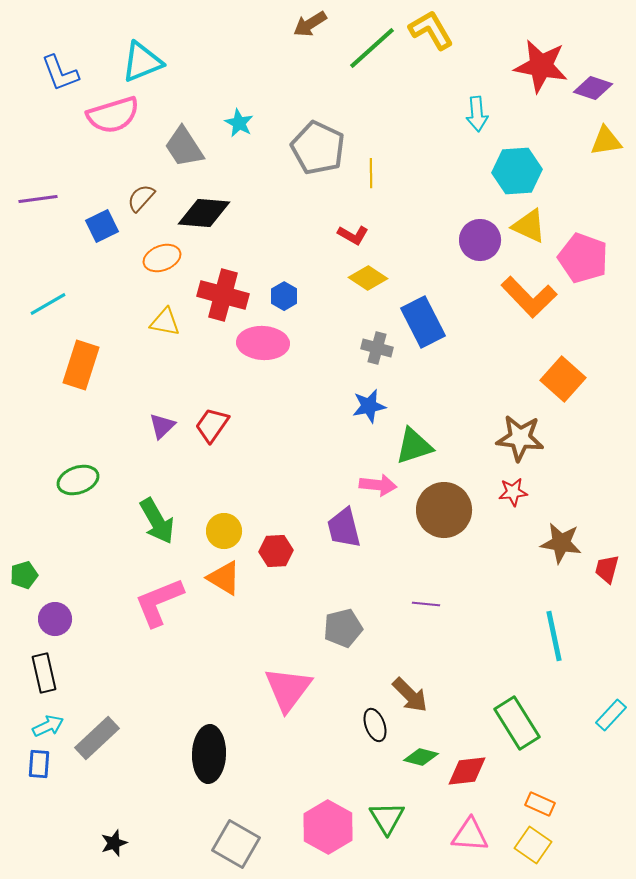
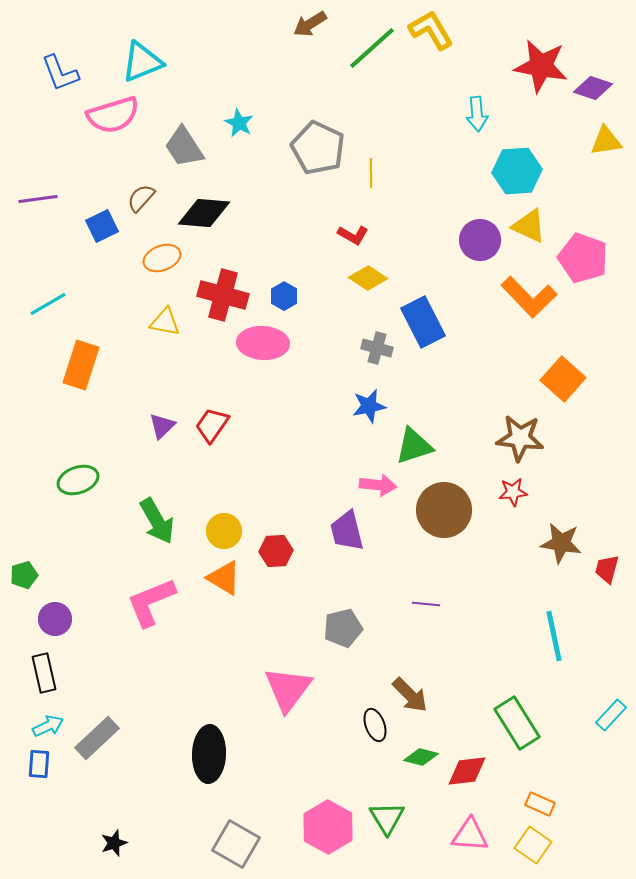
purple trapezoid at (344, 528): moved 3 px right, 3 px down
pink L-shape at (159, 602): moved 8 px left
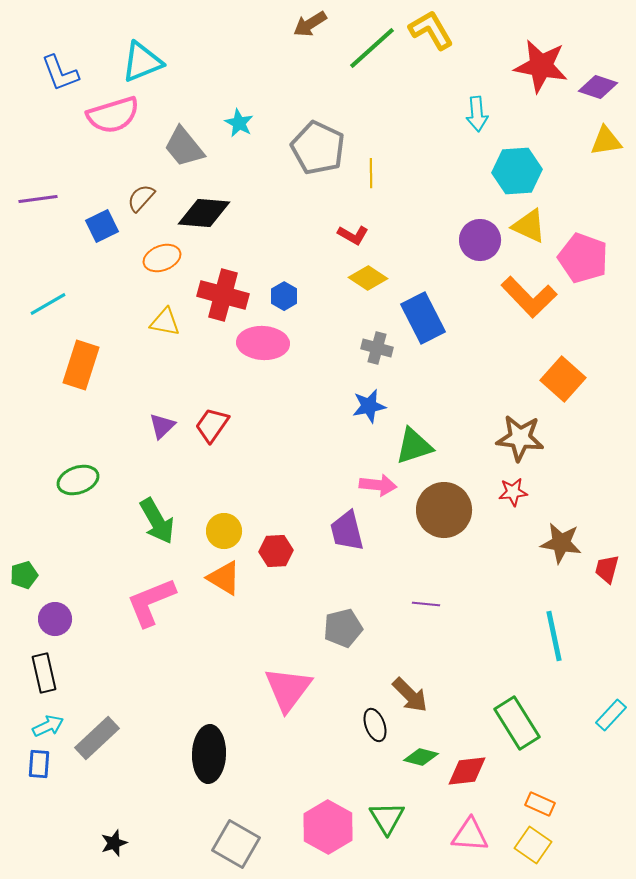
purple diamond at (593, 88): moved 5 px right, 1 px up
gray trapezoid at (184, 147): rotated 6 degrees counterclockwise
blue rectangle at (423, 322): moved 4 px up
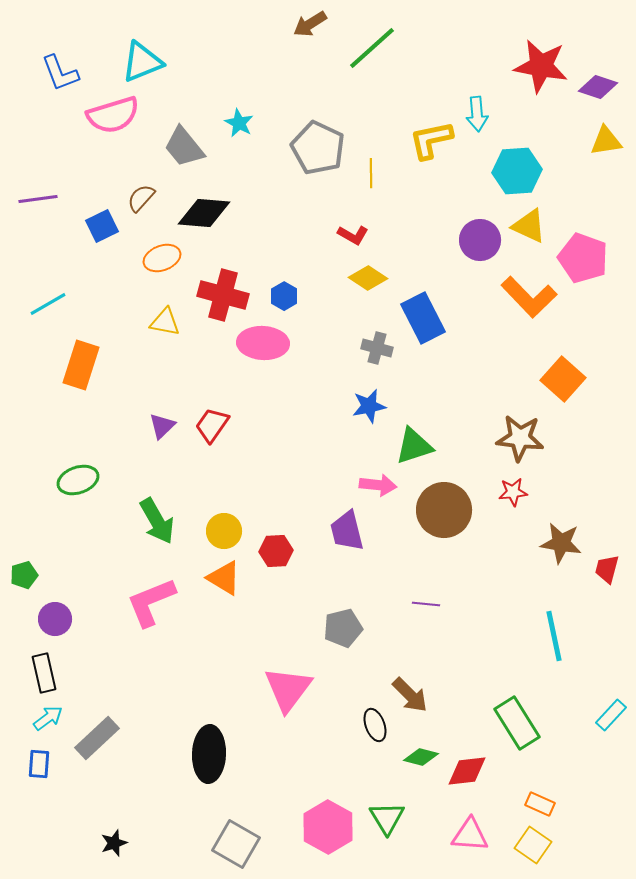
yellow L-shape at (431, 30): moved 110 px down; rotated 72 degrees counterclockwise
cyan arrow at (48, 726): moved 8 px up; rotated 12 degrees counterclockwise
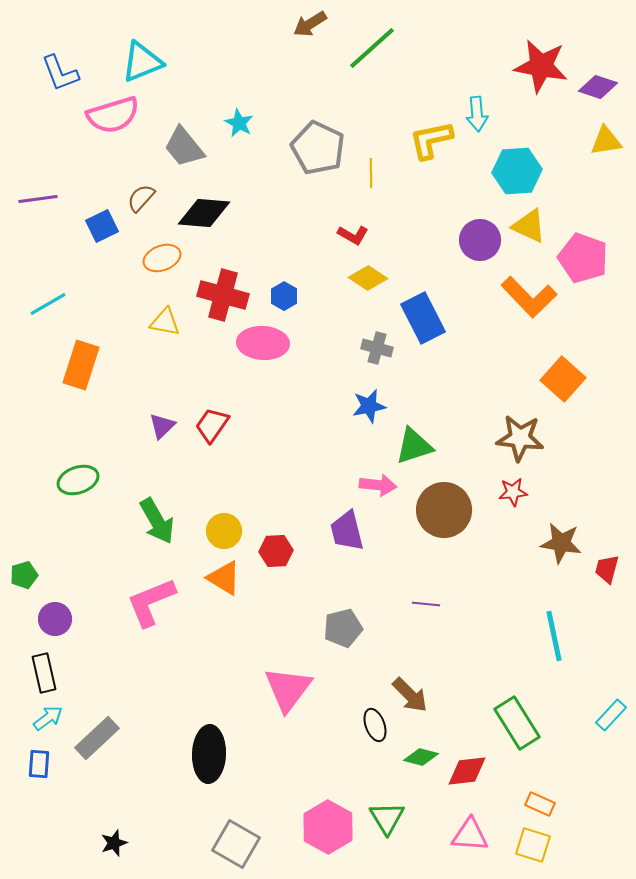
yellow square at (533, 845): rotated 18 degrees counterclockwise
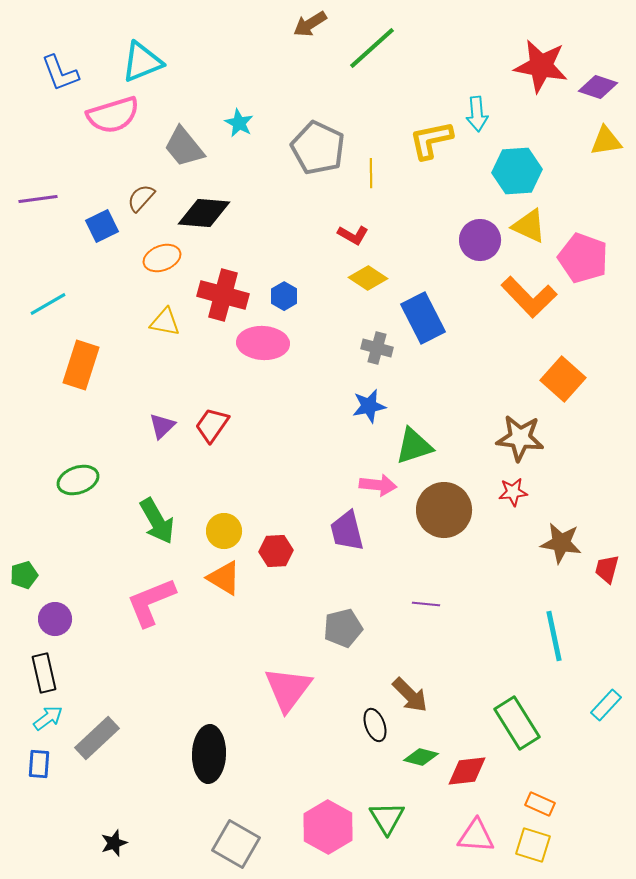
cyan rectangle at (611, 715): moved 5 px left, 10 px up
pink triangle at (470, 835): moved 6 px right, 1 px down
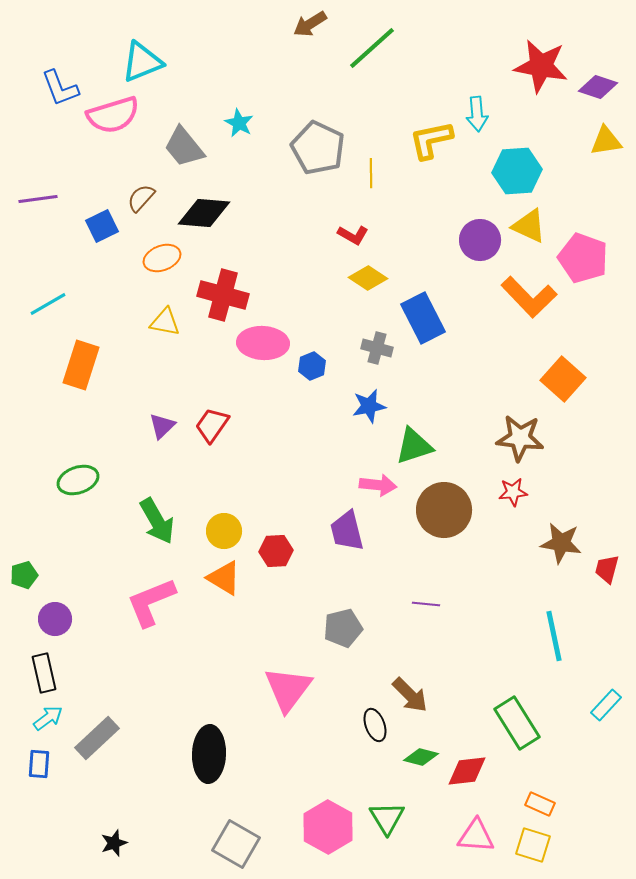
blue L-shape at (60, 73): moved 15 px down
blue hexagon at (284, 296): moved 28 px right, 70 px down; rotated 8 degrees clockwise
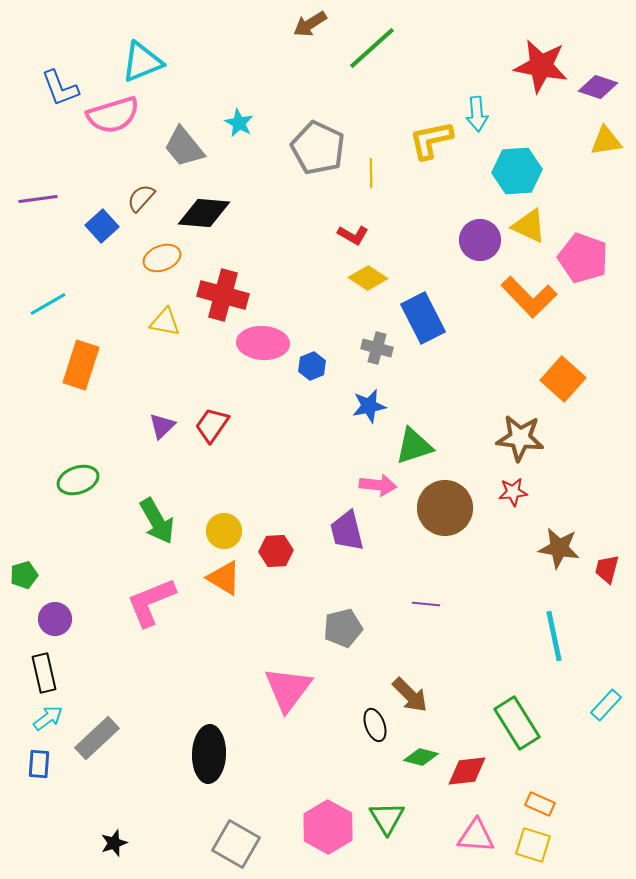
blue square at (102, 226): rotated 16 degrees counterclockwise
brown circle at (444, 510): moved 1 px right, 2 px up
brown star at (561, 543): moved 2 px left, 5 px down
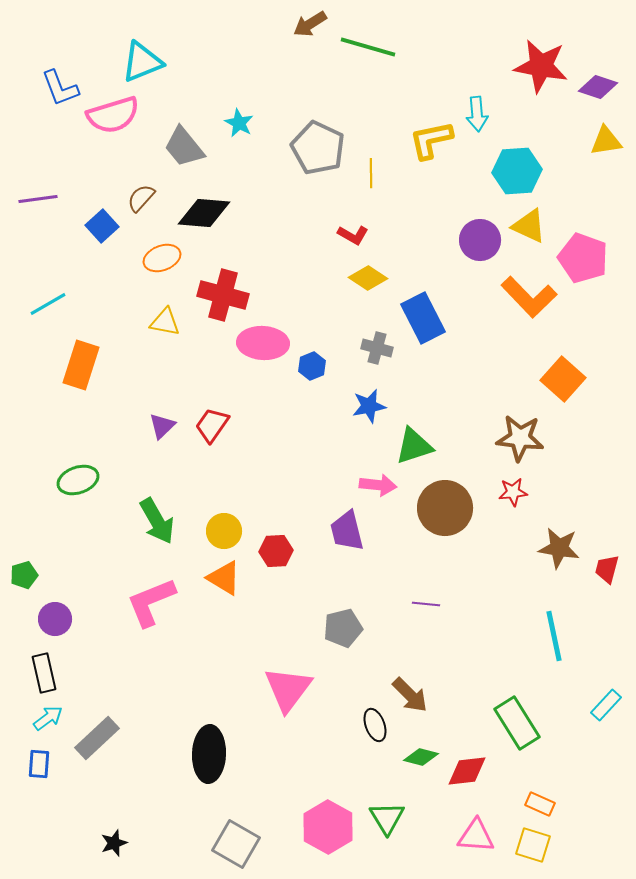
green line at (372, 48): moved 4 px left, 1 px up; rotated 58 degrees clockwise
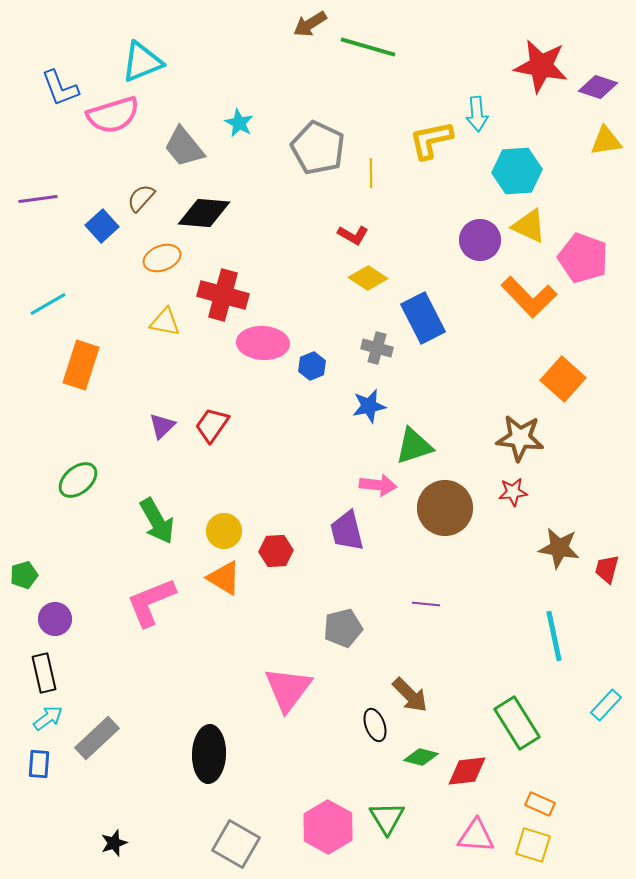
green ellipse at (78, 480): rotated 21 degrees counterclockwise
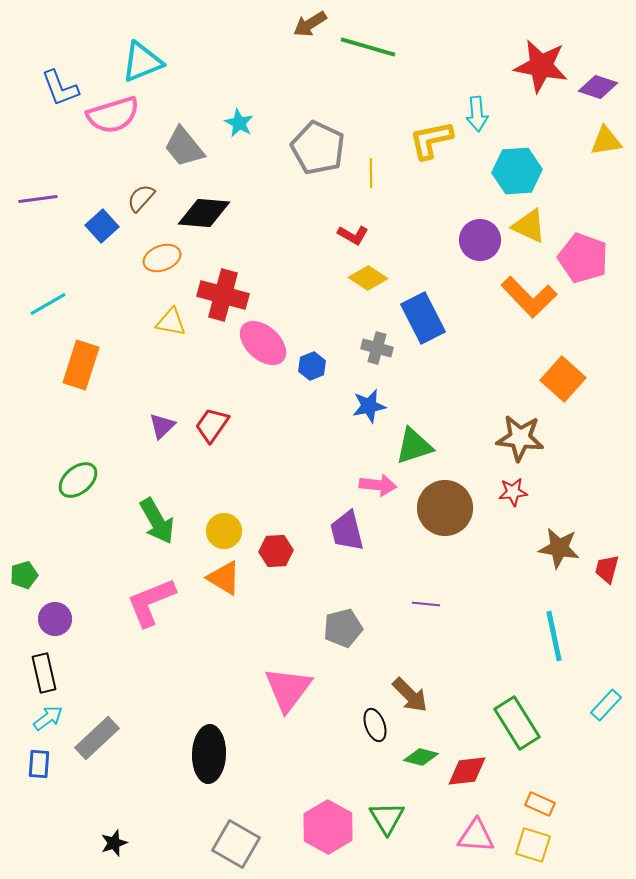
yellow triangle at (165, 322): moved 6 px right
pink ellipse at (263, 343): rotated 39 degrees clockwise
